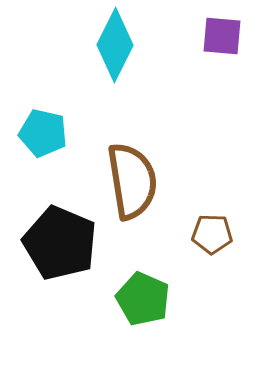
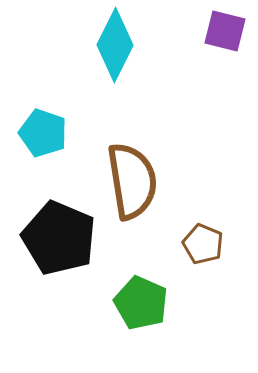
purple square: moved 3 px right, 5 px up; rotated 9 degrees clockwise
cyan pentagon: rotated 6 degrees clockwise
brown pentagon: moved 9 px left, 10 px down; rotated 21 degrees clockwise
black pentagon: moved 1 px left, 5 px up
green pentagon: moved 2 px left, 4 px down
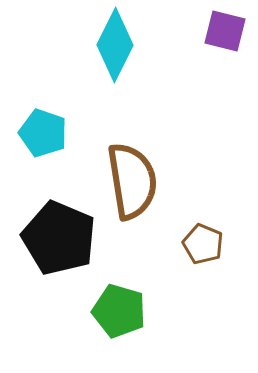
green pentagon: moved 22 px left, 8 px down; rotated 8 degrees counterclockwise
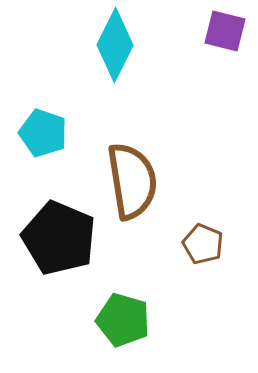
green pentagon: moved 4 px right, 9 px down
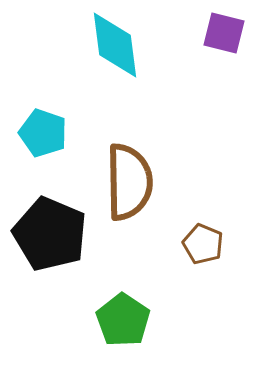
purple square: moved 1 px left, 2 px down
cyan diamond: rotated 34 degrees counterclockwise
brown semicircle: moved 3 px left, 1 px down; rotated 8 degrees clockwise
black pentagon: moved 9 px left, 4 px up
green pentagon: rotated 18 degrees clockwise
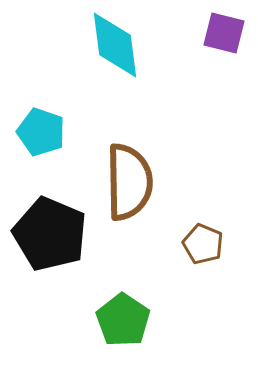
cyan pentagon: moved 2 px left, 1 px up
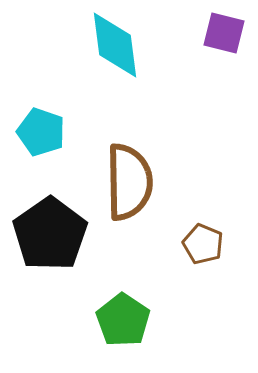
black pentagon: rotated 14 degrees clockwise
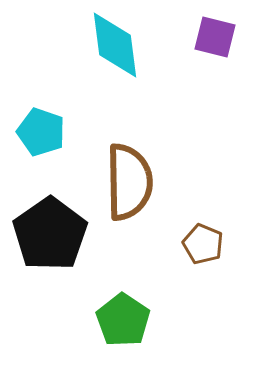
purple square: moved 9 px left, 4 px down
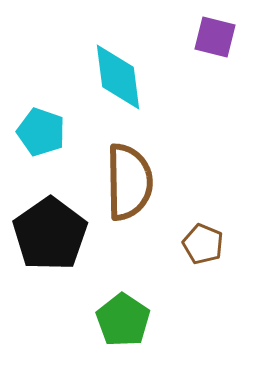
cyan diamond: moved 3 px right, 32 px down
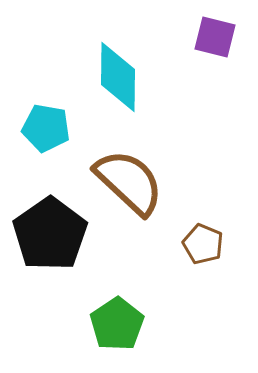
cyan diamond: rotated 8 degrees clockwise
cyan pentagon: moved 5 px right, 4 px up; rotated 9 degrees counterclockwise
brown semicircle: rotated 46 degrees counterclockwise
green pentagon: moved 6 px left, 4 px down; rotated 4 degrees clockwise
